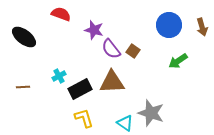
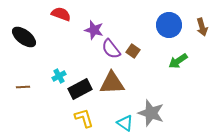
brown triangle: moved 1 px down
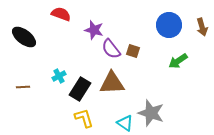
brown square: rotated 16 degrees counterclockwise
black rectangle: rotated 30 degrees counterclockwise
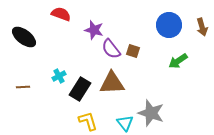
yellow L-shape: moved 4 px right, 3 px down
cyan triangle: rotated 18 degrees clockwise
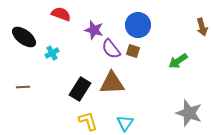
blue circle: moved 31 px left
cyan cross: moved 7 px left, 23 px up
gray star: moved 38 px right
cyan triangle: rotated 12 degrees clockwise
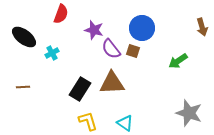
red semicircle: rotated 90 degrees clockwise
blue circle: moved 4 px right, 3 px down
cyan triangle: rotated 30 degrees counterclockwise
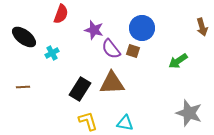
cyan triangle: rotated 24 degrees counterclockwise
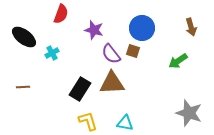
brown arrow: moved 11 px left
purple semicircle: moved 5 px down
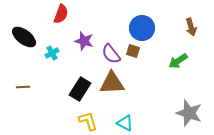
purple star: moved 10 px left, 11 px down
cyan triangle: rotated 18 degrees clockwise
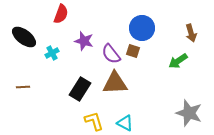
brown arrow: moved 6 px down
brown triangle: moved 3 px right
yellow L-shape: moved 6 px right
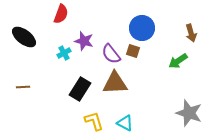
cyan cross: moved 12 px right
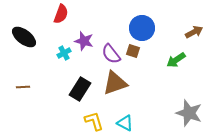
brown arrow: moved 3 px right, 1 px up; rotated 102 degrees counterclockwise
green arrow: moved 2 px left, 1 px up
brown triangle: rotated 16 degrees counterclockwise
